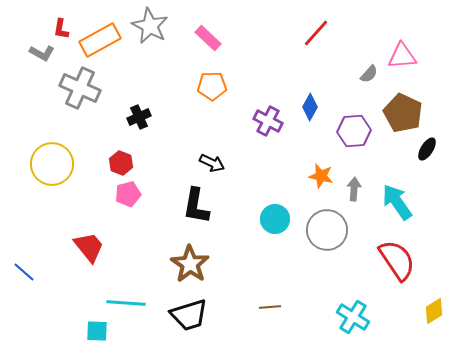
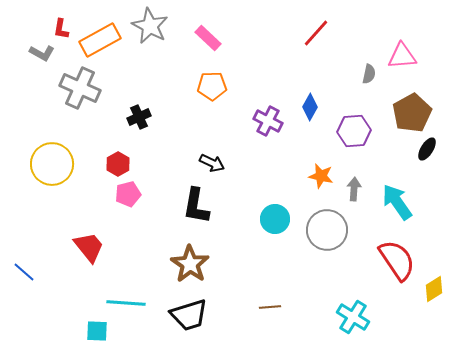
gray semicircle: rotated 30 degrees counterclockwise
brown pentagon: moved 9 px right; rotated 18 degrees clockwise
red hexagon: moved 3 px left, 1 px down; rotated 10 degrees clockwise
yellow diamond: moved 22 px up
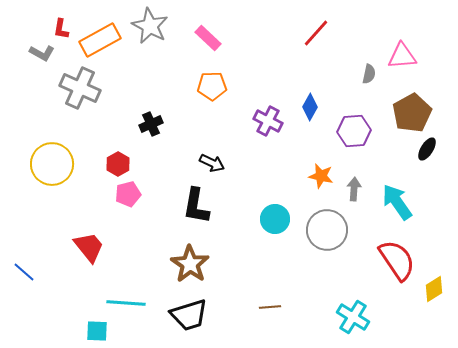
black cross: moved 12 px right, 7 px down
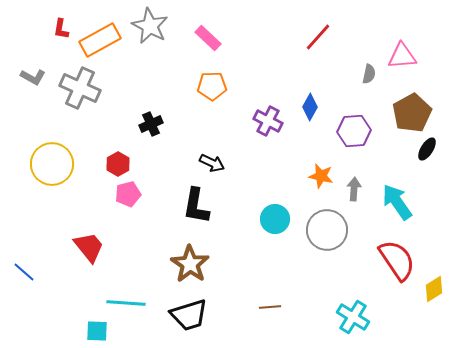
red line: moved 2 px right, 4 px down
gray L-shape: moved 9 px left, 24 px down
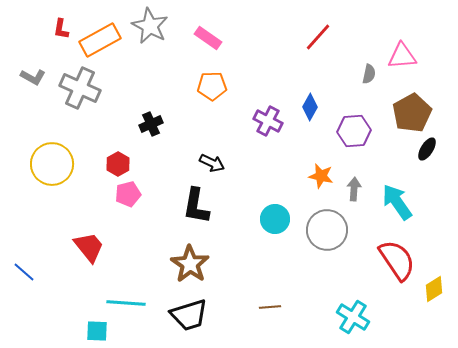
pink rectangle: rotated 8 degrees counterclockwise
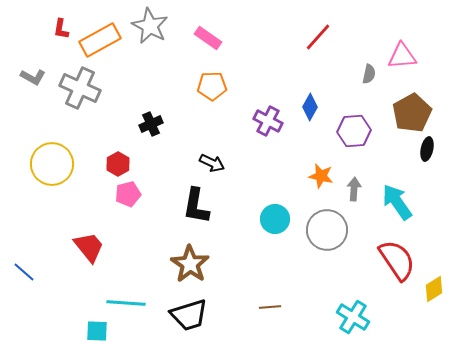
black ellipse: rotated 20 degrees counterclockwise
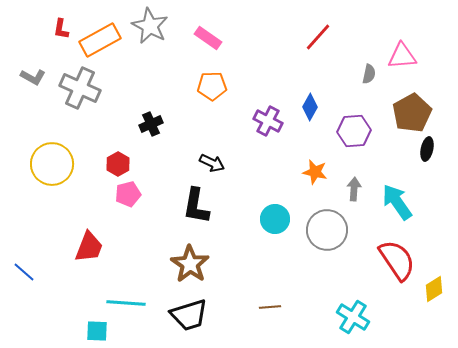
orange star: moved 6 px left, 4 px up
red trapezoid: rotated 60 degrees clockwise
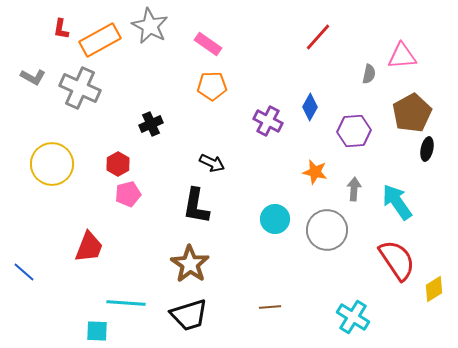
pink rectangle: moved 6 px down
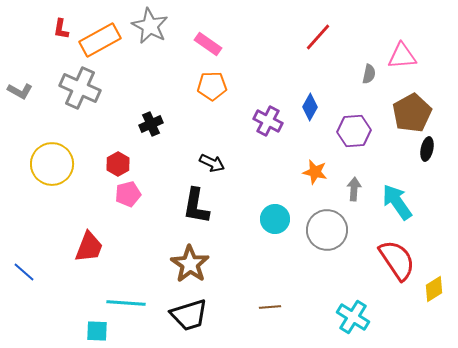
gray L-shape: moved 13 px left, 14 px down
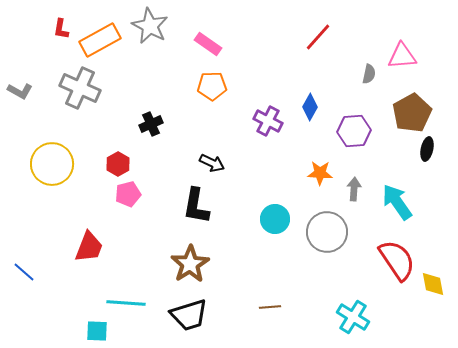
orange star: moved 5 px right, 1 px down; rotated 10 degrees counterclockwise
gray circle: moved 2 px down
brown star: rotated 6 degrees clockwise
yellow diamond: moved 1 px left, 5 px up; rotated 68 degrees counterclockwise
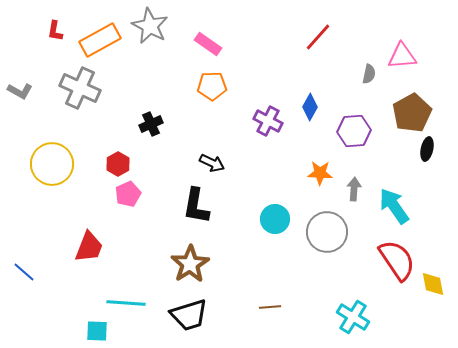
red L-shape: moved 6 px left, 2 px down
pink pentagon: rotated 10 degrees counterclockwise
cyan arrow: moved 3 px left, 4 px down
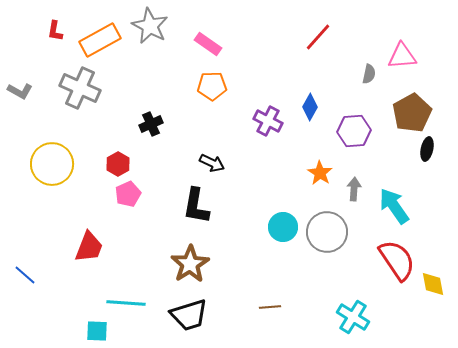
orange star: rotated 30 degrees clockwise
cyan circle: moved 8 px right, 8 px down
blue line: moved 1 px right, 3 px down
